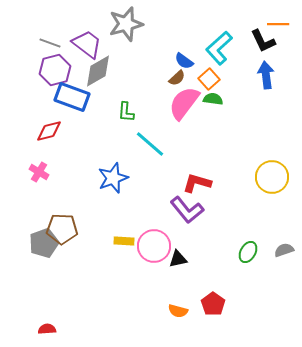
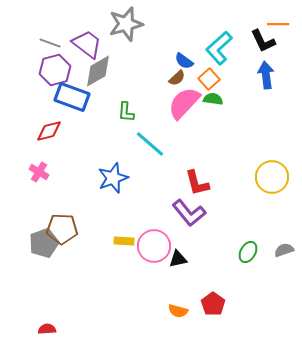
pink semicircle: rotated 6 degrees clockwise
red L-shape: rotated 120 degrees counterclockwise
purple L-shape: moved 2 px right, 3 px down
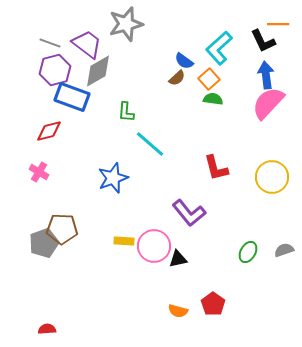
pink semicircle: moved 84 px right
red L-shape: moved 19 px right, 15 px up
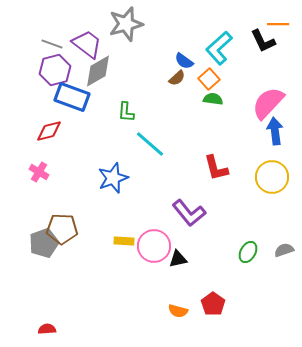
gray line: moved 2 px right, 1 px down
blue arrow: moved 9 px right, 56 px down
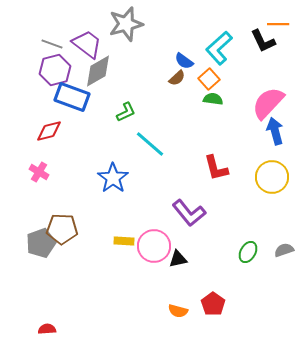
green L-shape: rotated 120 degrees counterclockwise
blue arrow: rotated 8 degrees counterclockwise
blue star: rotated 16 degrees counterclockwise
gray pentagon: moved 3 px left
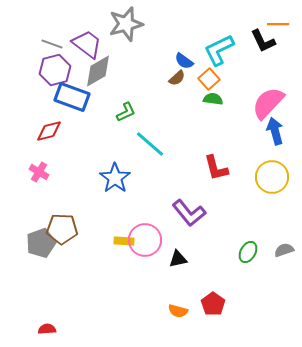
cyan L-shape: moved 2 px down; rotated 16 degrees clockwise
blue star: moved 2 px right
pink circle: moved 9 px left, 6 px up
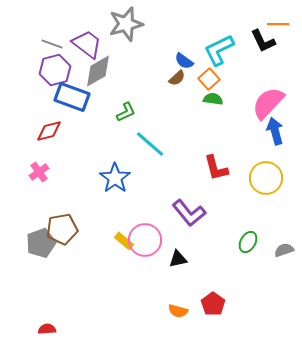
pink cross: rotated 24 degrees clockwise
yellow circle: moved 6 px left, 1 px down
brown pentagon: rotated 12 degrees counterclockwise
yellow rectangle: rotated 36 degrees clockwise
green ellipse: moved 10 px up
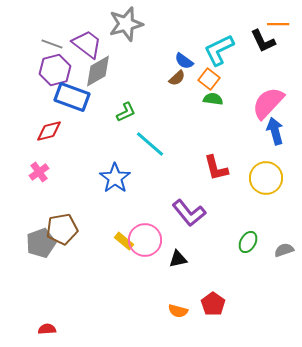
orange square: rotated 10 degrees counterclockwise
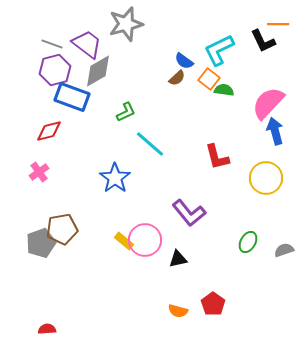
green semicircle: moved 11 px right, 9 px up
red L-shape: moved 1 px right, 11 px up
